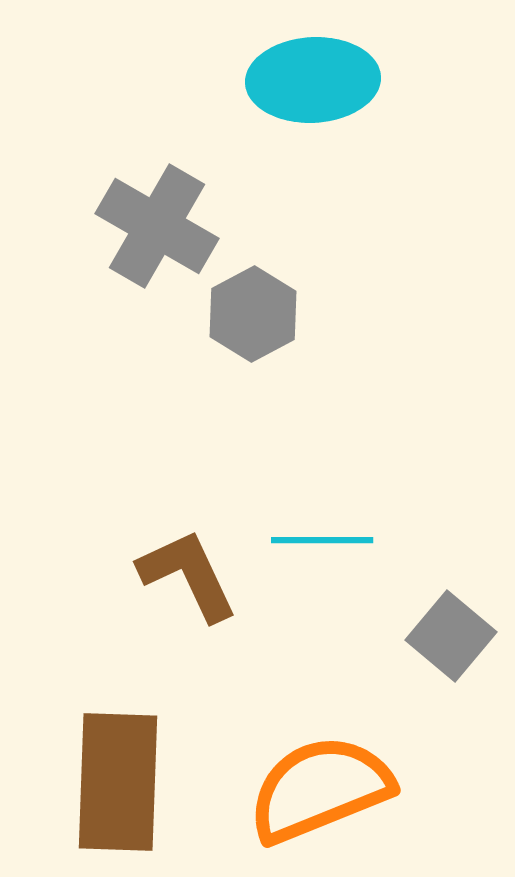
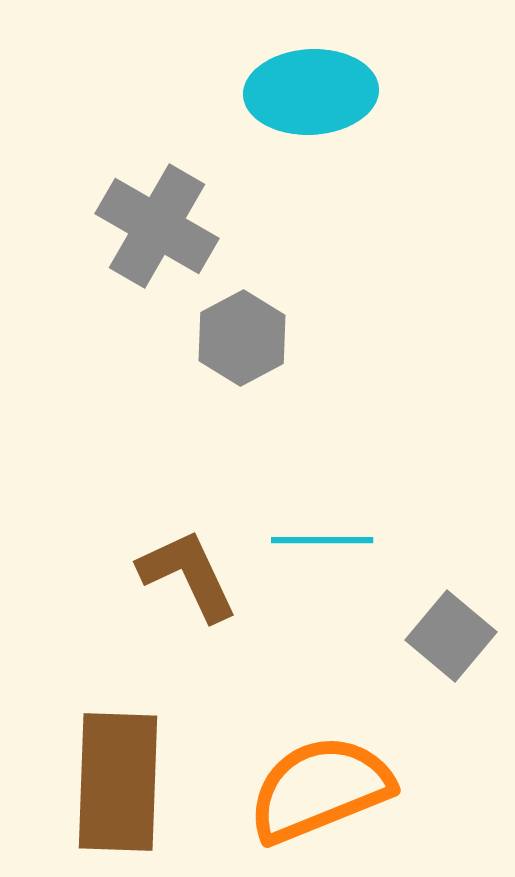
cyan ellipse: moved 2 px left, 12 px down
gray hexagon: moved 11 px left, 24 px down
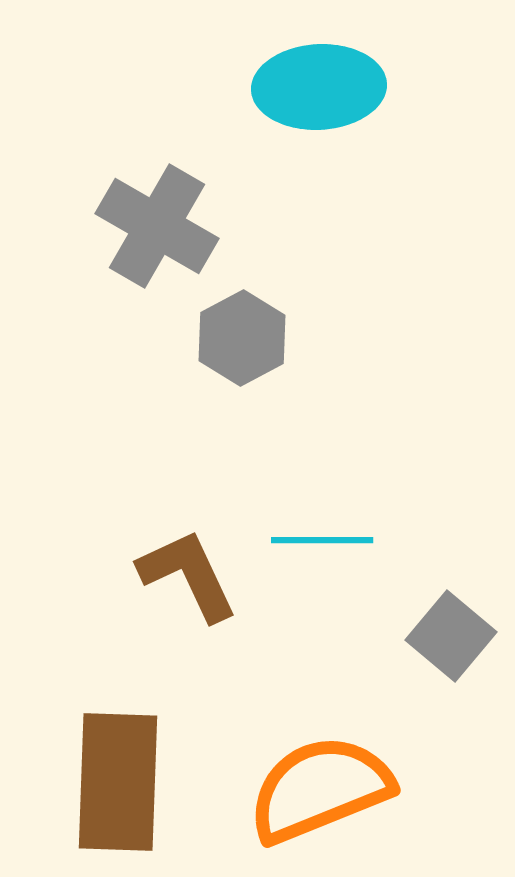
cyan ellipse: moved 8 px right, 5 px up
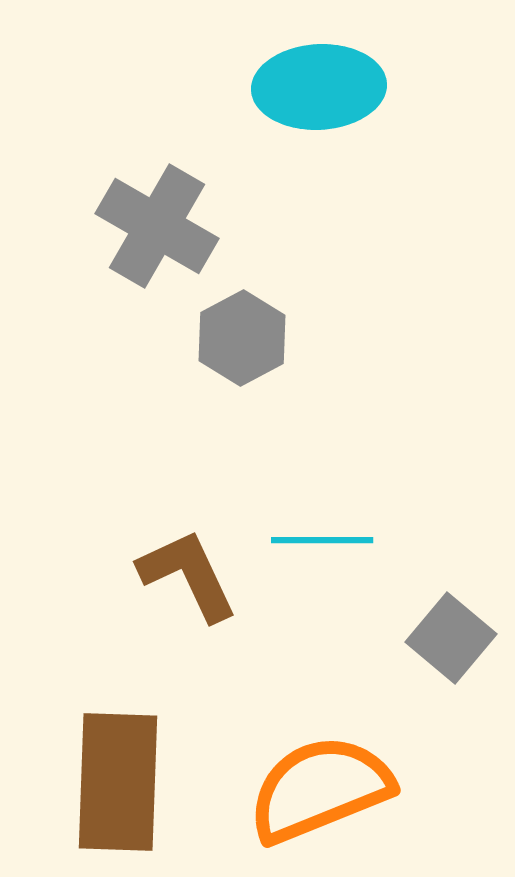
gray square: moved 2 px down
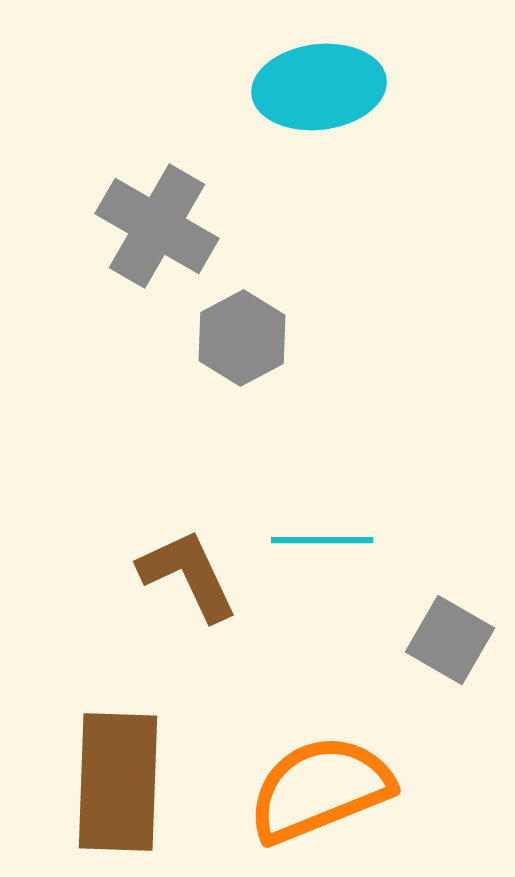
cyan ellipse: rotated 4 degrees counterclockwise
gray square: moved 1 px left, 2 px down; rotated 10 degrees counterclockwise
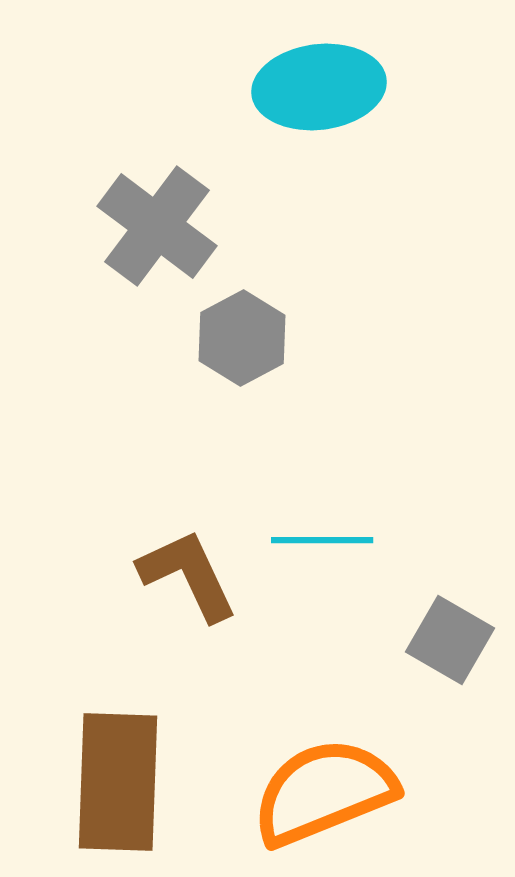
gray cross: rotated 7 degrees clockwise
orange semicircle: moved 4 px right, 3 px down
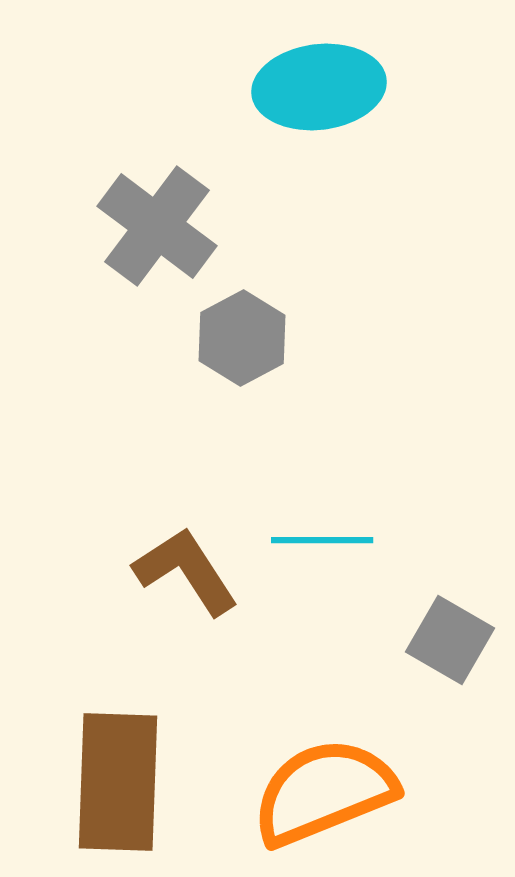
brown L-shape: moved 2 px left, 4 px up; rotated 8 degrees counterclockwise
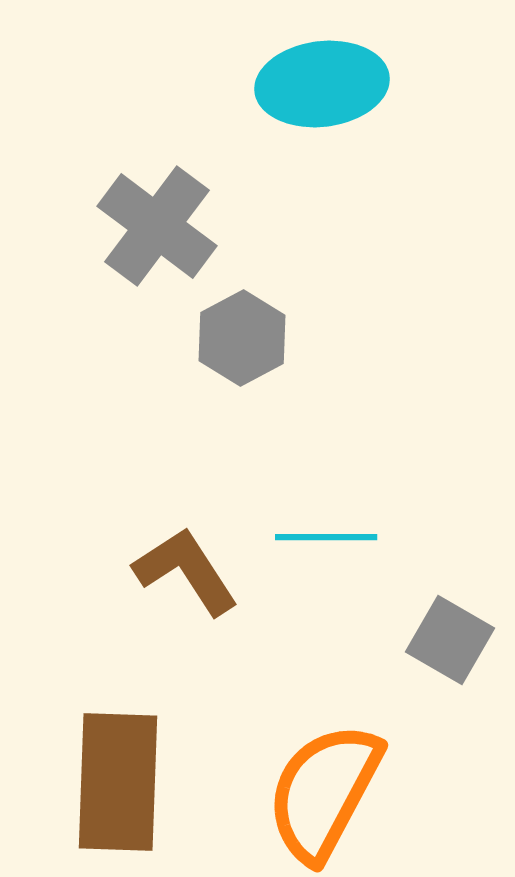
cyan ellipse: moved 3 px right, 3 px up
cyan line: moved 4 px right, 3 px up
orange semicircle: rotated 40 degrees counterclockwise
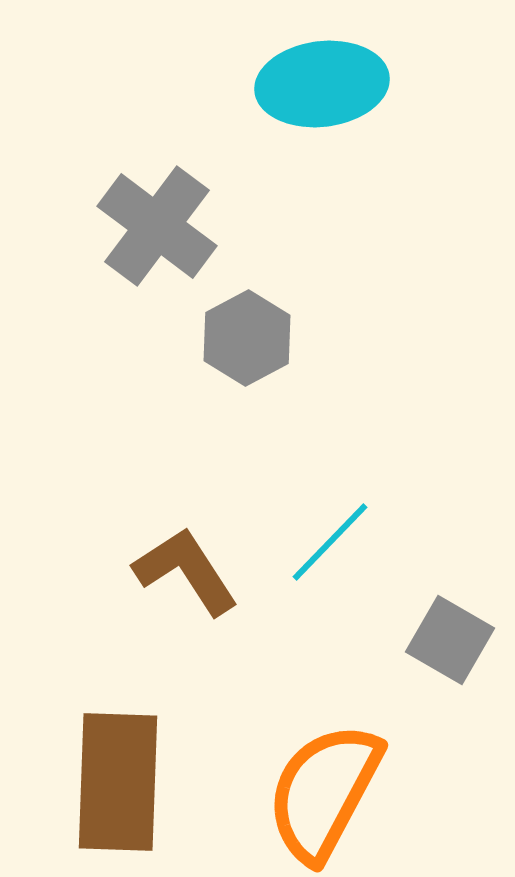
gray hexagon: moved 5 px right
cyan line: moved 4 px right, 5 px down; rotated 46 degrees counterclockwise
